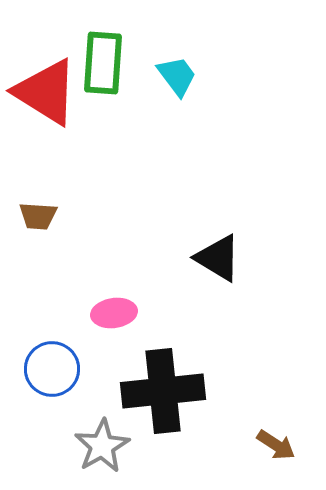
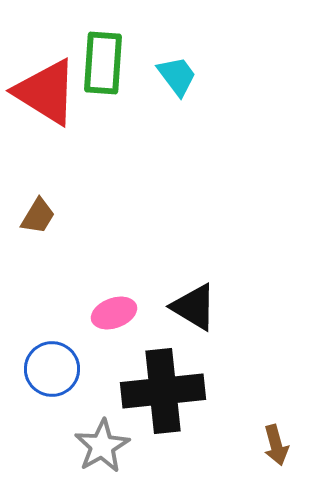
brown trapezoid: rotated 63 degrees counterclockwise
black triangle: moved 24 px left, 49 px down
pink ellipse: rotated 12 degrees counterclockwise
brown arrow: rotated 42 degrees clockwise
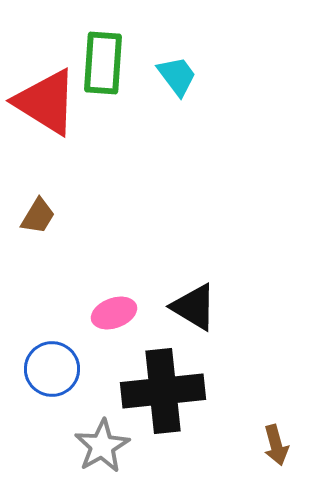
red triangle: moved 10 px down
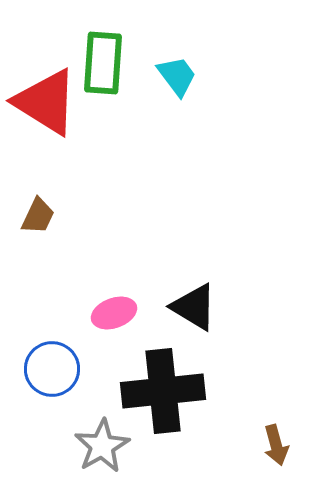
brown trapezoid: rotated 6 degrees counterclockwise
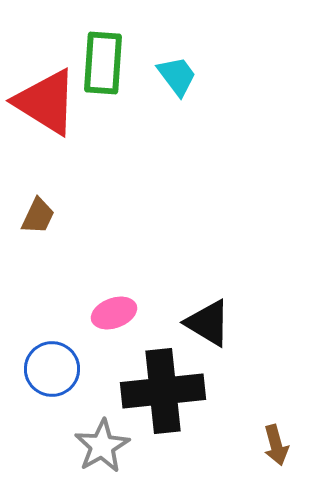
black triangle: moved 14 px right, 16 px down
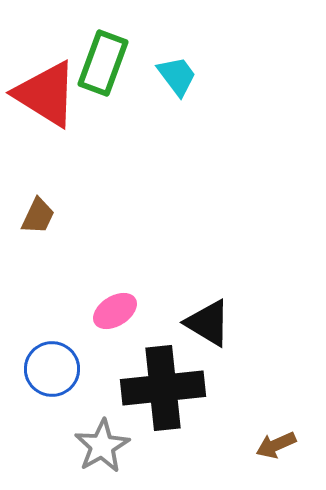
green rectangle: rotated 16 degrees clockwise
red triangle: moved 8 px up
pink ellipse: moved 1 px right, 2 px up; rotated 12 degrees counterclockwise
black cross: moved 3 px up
brown arrow: rotated 81 degrees clockwise
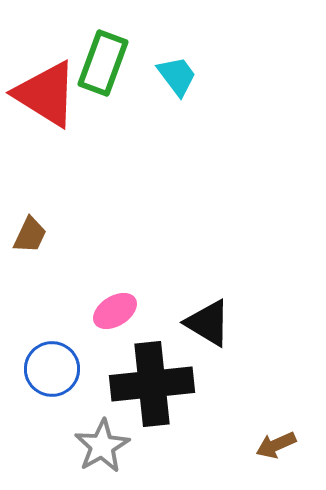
brown trapezoid: moved 8 px left, 19 px down
black cross: moved 11 px left, 4 px up
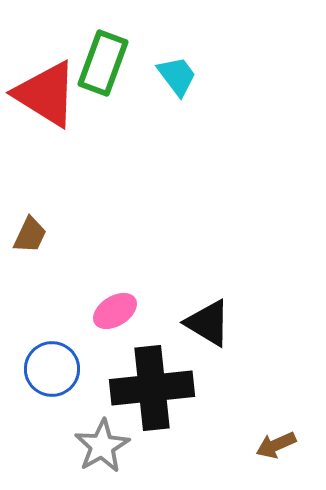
black cross: moved 4 px down
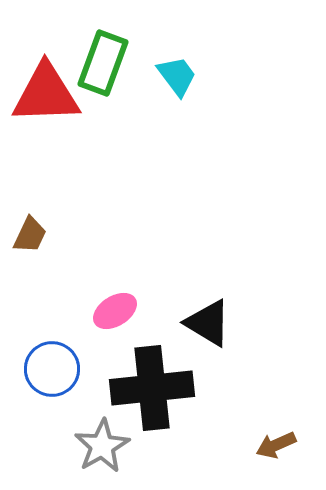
red triangle: rotated 34 degrees counterclockwise
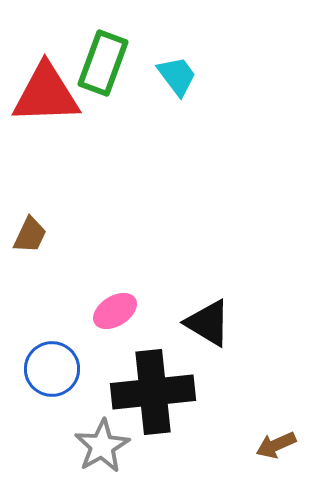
black cross: moved 1 px right, 4 px down
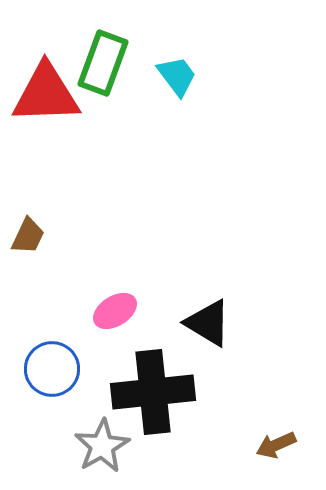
brown trapezoid: moved 2 px left, 1 px down
